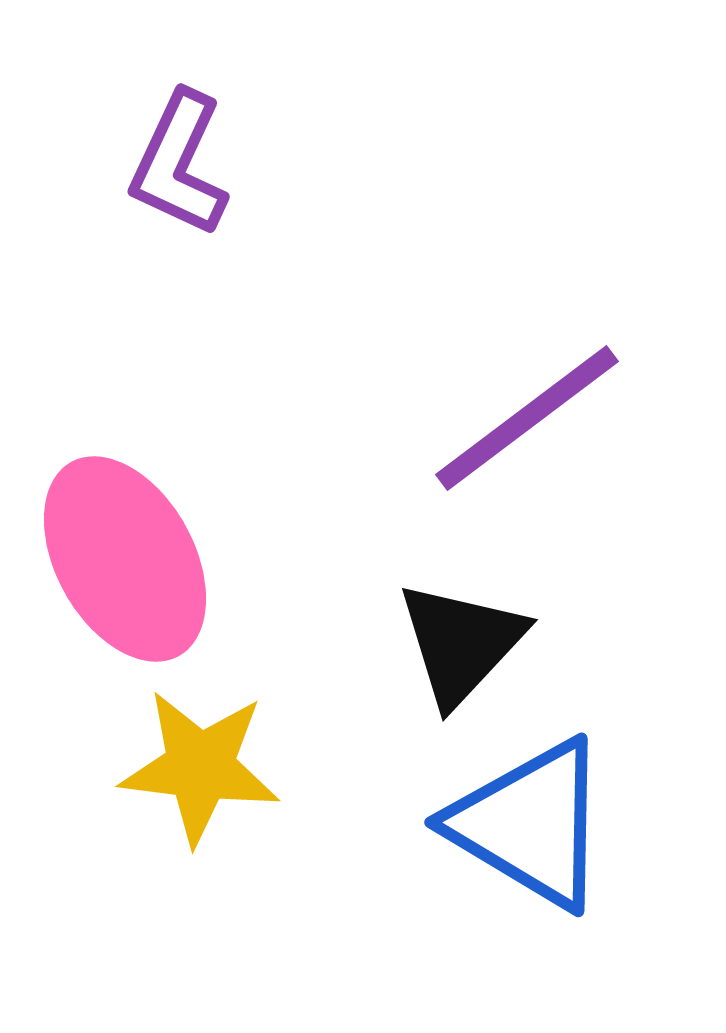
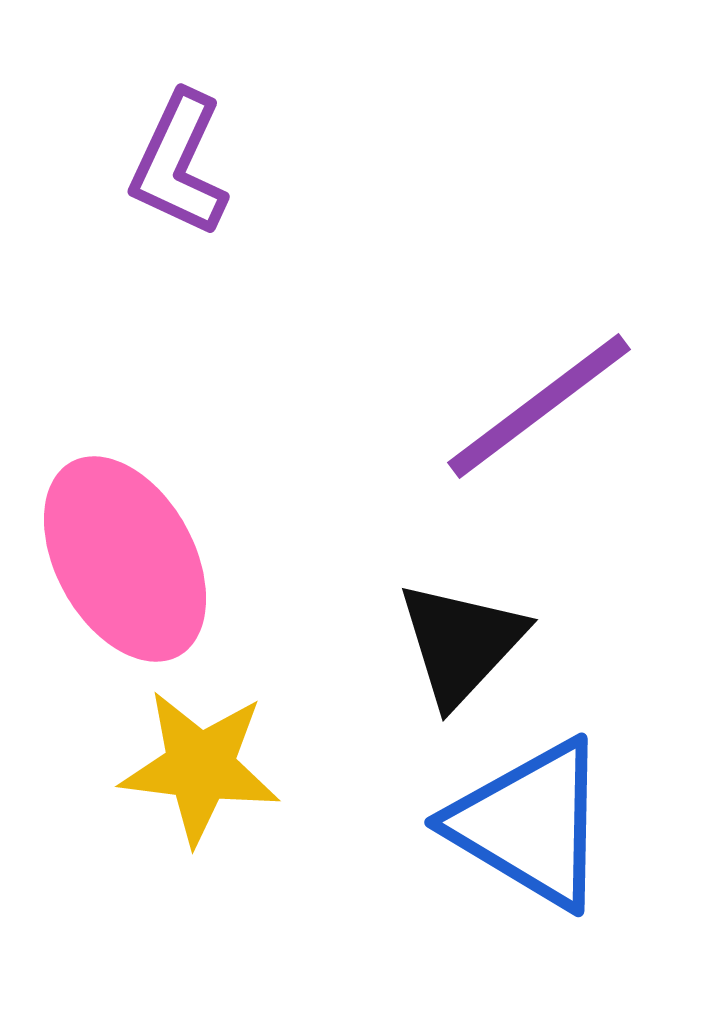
purple line: moved 12 px right, 12 px up
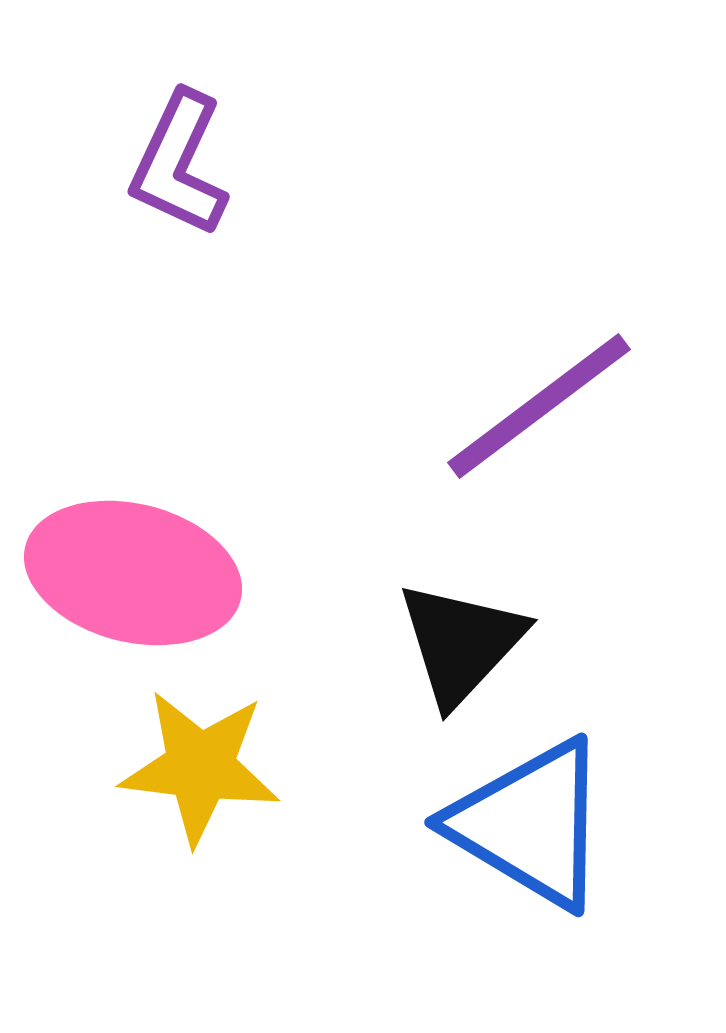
pink ellipse: moved 8 px right, 14 px down; rotated 47 degrees counterclockwise
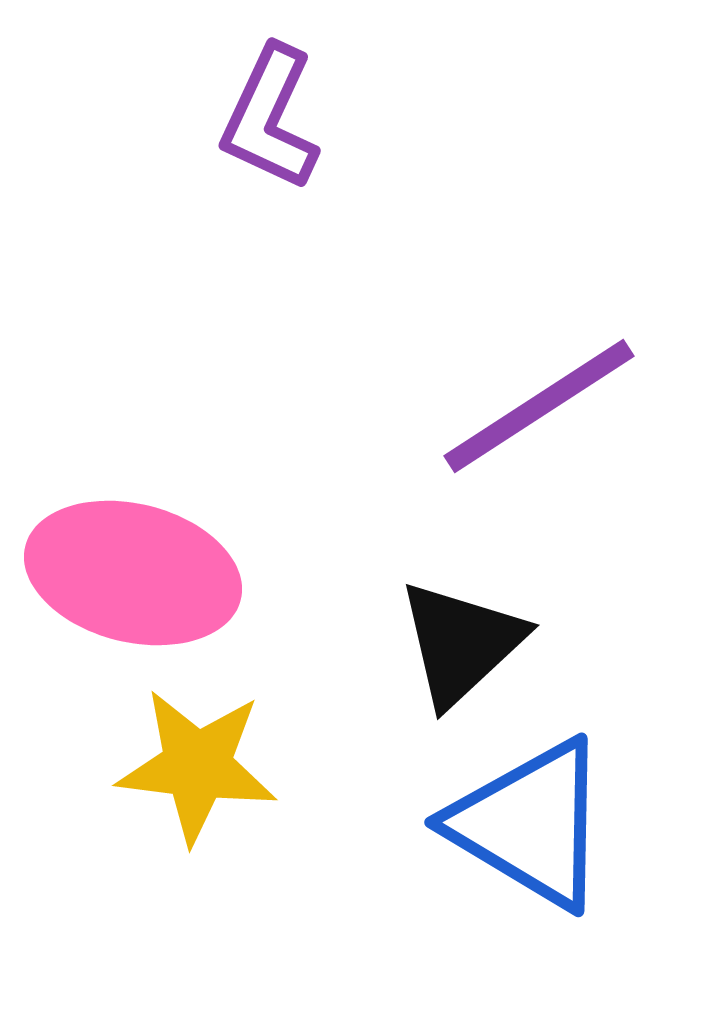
purple L-shape: moved 91 px right, 46 px up
purple line: rotated 4 degrees clockwise
black triangle: rotated 4 degrees clockwise
yellow star: moved 3 px left, 1 px up
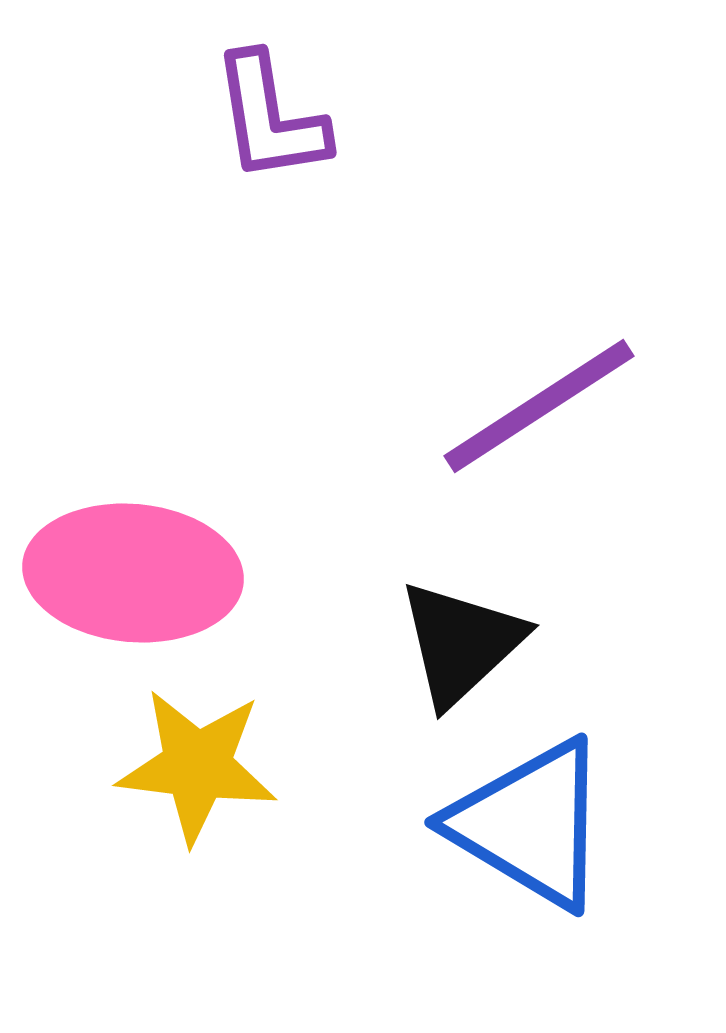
purple L-shape: rotated 34 degrees counterclockwise
pink ellipse: rotated 9 degrees counterclockwise
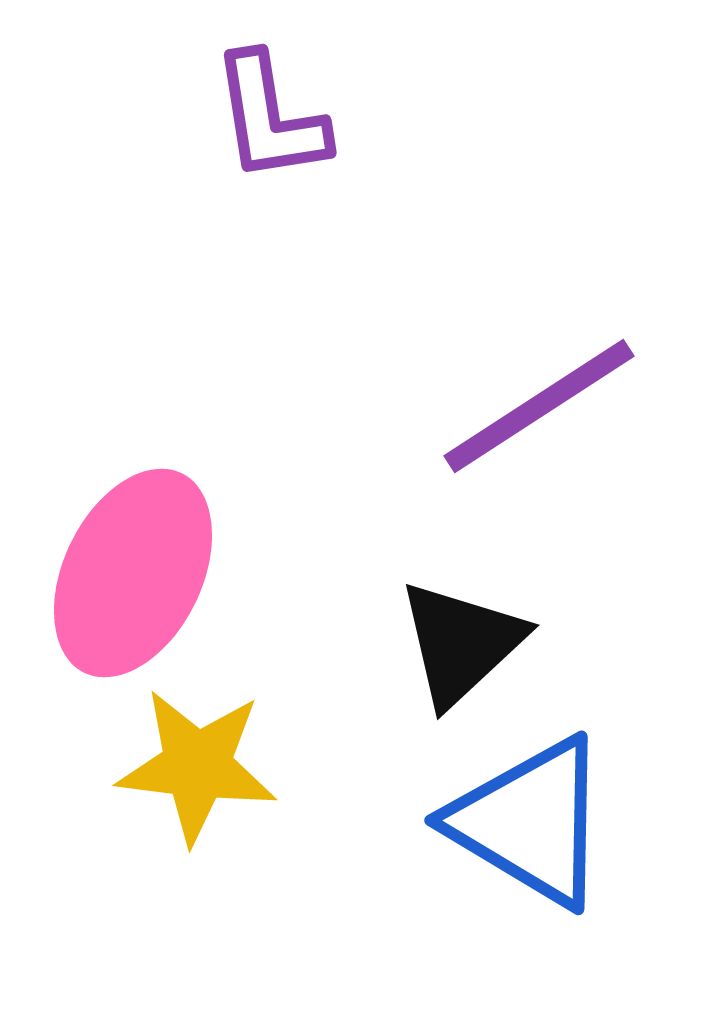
pink ellipse: rotated 69 degrees counterclockwise
blue triangle: moved 2 px up
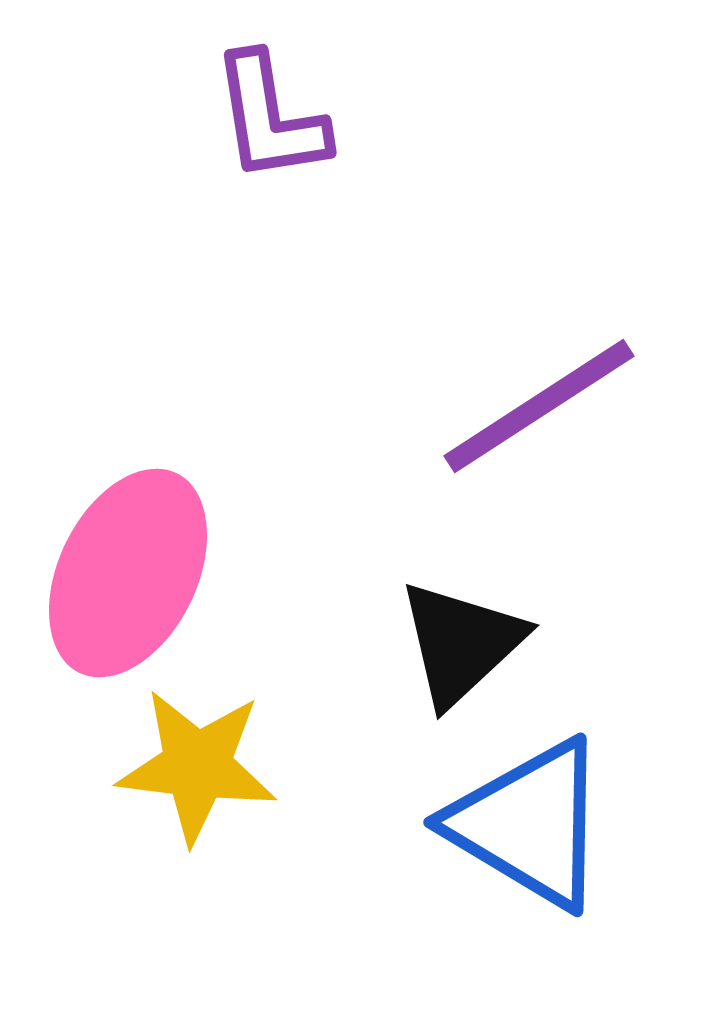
pink ellipse: moved 5 px left
blue triangle: moved 1 px left, 2 px down
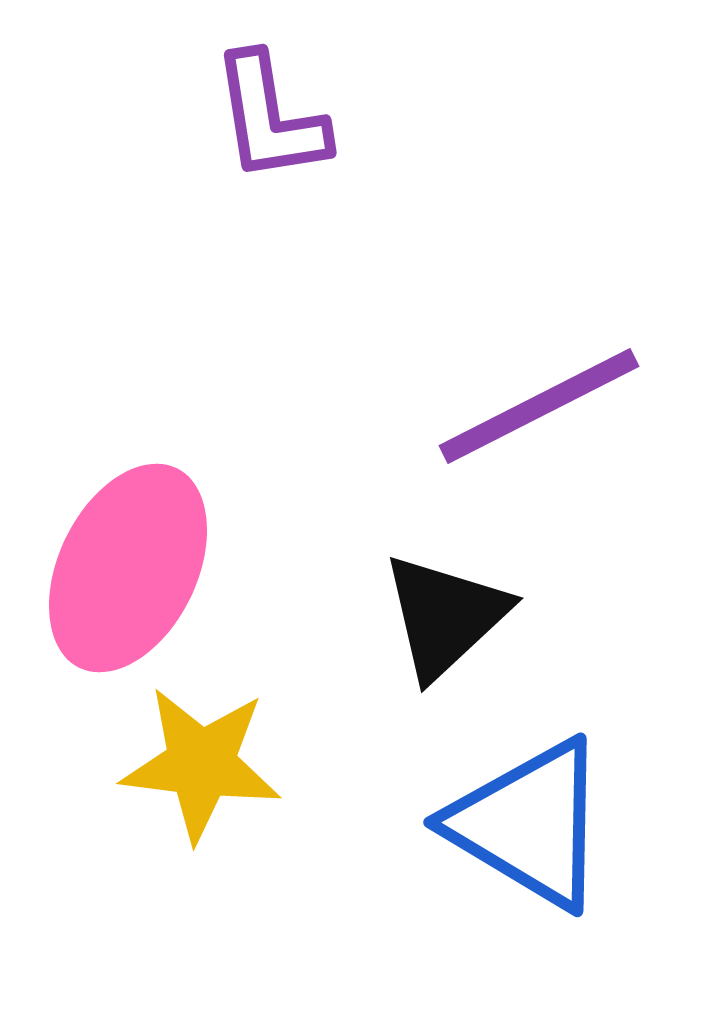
purple line: rotated 6 degrees clockwise
pink ellipse: moved 5 px up
black triangle: moved 16 px left, 27 px up
yellow star: moved 4 px right, 2 px up
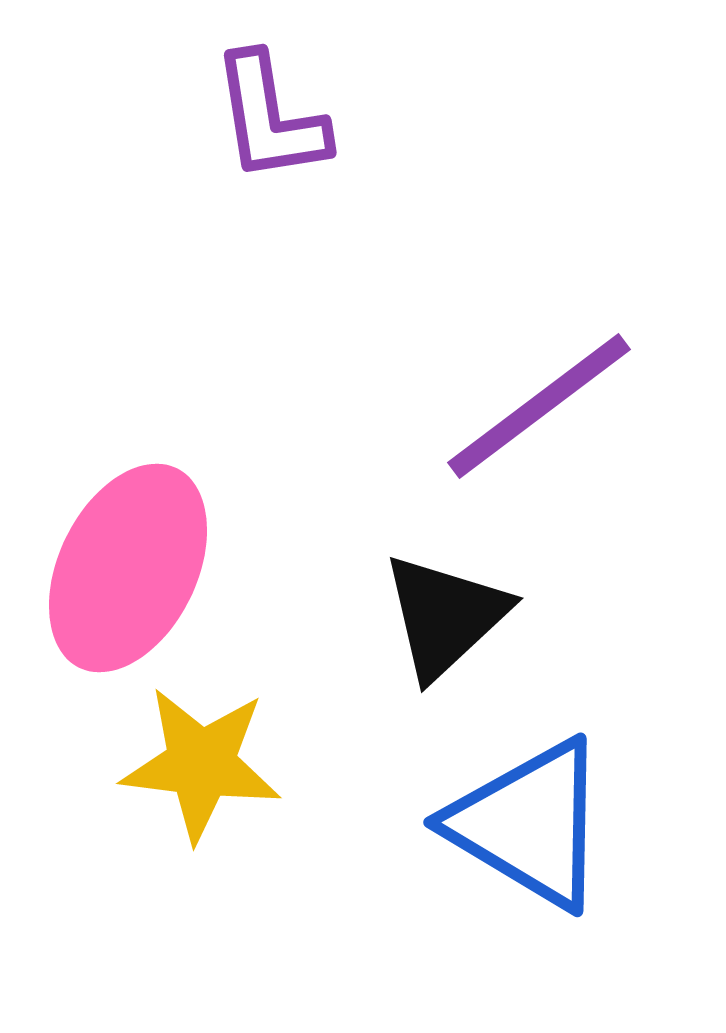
purple line: rotated 10 degrees counterclockwise
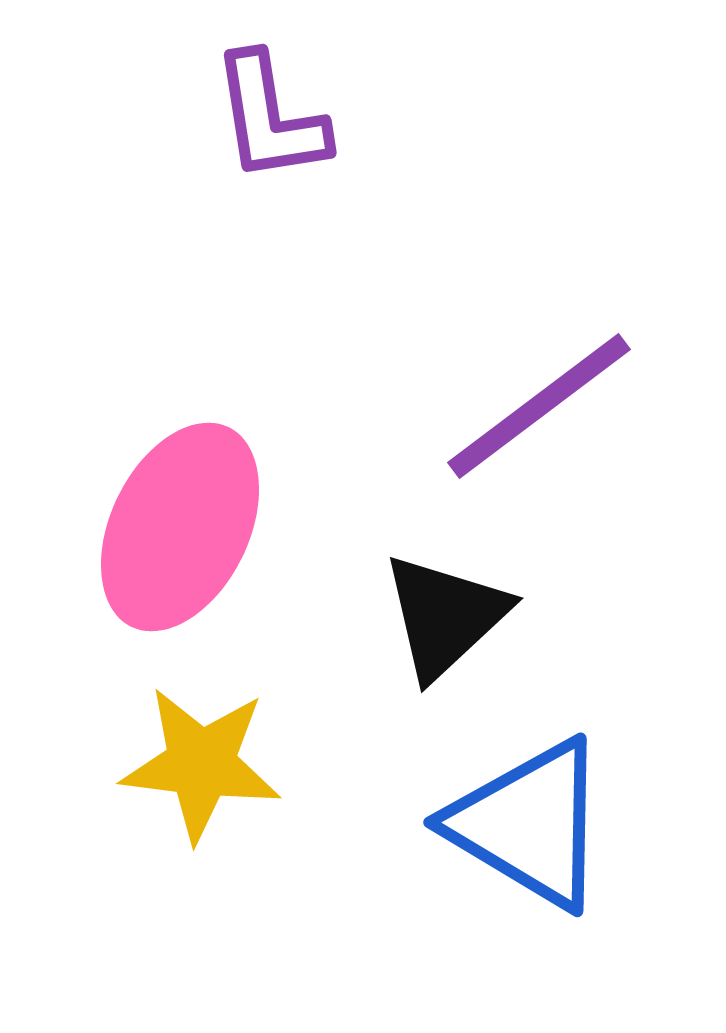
pink ellipse: moved 52 px right, 41 px up
